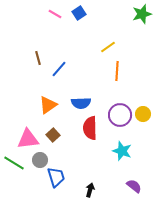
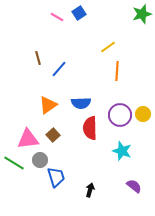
pink line: moved 2 px right, 3 px down
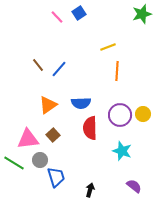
pink line: rotated 16 degrees clockwise
yellow line: rotated 14 degrees clockwise
brown line: moved 7 px down; rotated 24 degrees counterclockwise
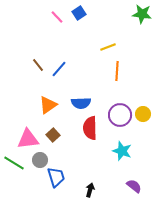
green star: rotated 24 degrees clockwise
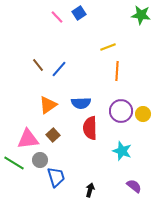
green star: moved 1 px left, 1 px down
purple circle: moved 1 px right, 4 px up
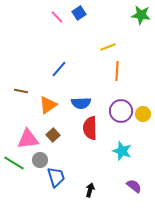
brown line: moved 17 px left, 26 px down; rotated 40 degrees counterclockwise
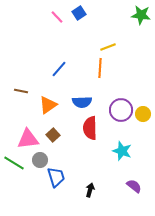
orange line: moved 17 px left, 3 px up
blue semicircle: moved 1 px right, 1 px up
purple circle: moved 1 px up
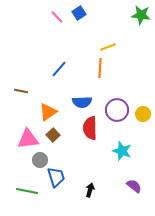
orange triangle: moved 7 px down
purple circle: moved 4 px left
green line: moved 13 px right, 28 px down; rotated 20 degrees counterclockwise
